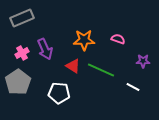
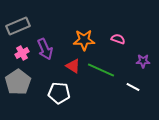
gray rectangle: moved 4 px left, 8 px down
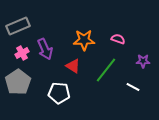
green line: moved 5 px right; rotated 76 degrees counterclockwise
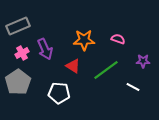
green line: rotated 16 degrees clockwise
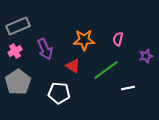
pink semicircle: rotated 96 degrees counterclockwise
pink cross: moved 7 px left, 2 px up
purple star: moved 3 px right, 5 px up; rotated 16 degrees counterclockwise
white line: moved 5 px left, 1 px down; rotated 40 degrees counterclockwise
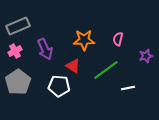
white pentagon: moved 7 px up
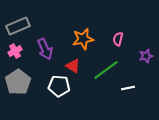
orange star: moved 1 px left, 1 px up; rotated 10 degrees counterclockwise
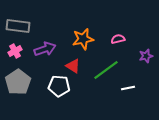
gray rectangle: rotated 30 degrees clockwise
pink semicircle: rotated 64 degrees clockwise
purple arrow: rotated 85 degrees counterclockwise
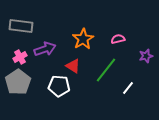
gray rectangle: moved 3 px right
orange star: rotated 20 degrees counterclockwise
pink cross: moved 5 px right, 6 px down
green line: rotated 16 degrees counterclockwise
white line: rotated 40 degrees counterclockwise
